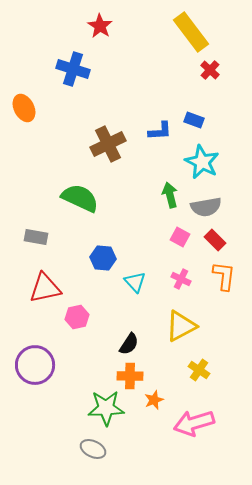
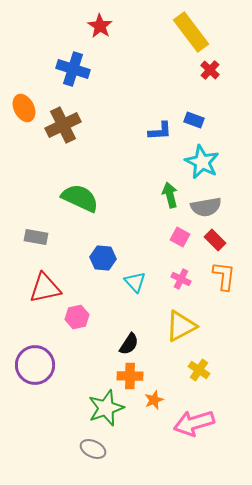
brown cross: moved 45 px left, 19 px up
green star: rotated 18 degrees counterclockwise
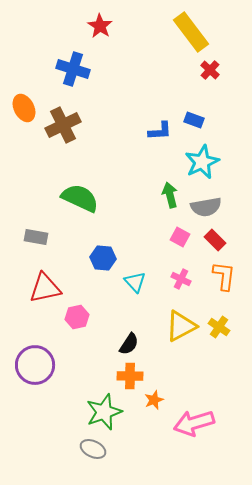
cyan star: rotated 20 degrees clockwise
yellow cross: moved 20 px right, 43 px up
green star: moved 2 px left, 4 px down
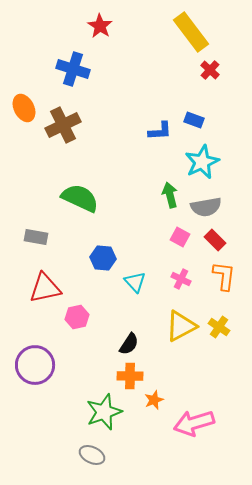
gray ellipse: moved 1 px left, 6 px down
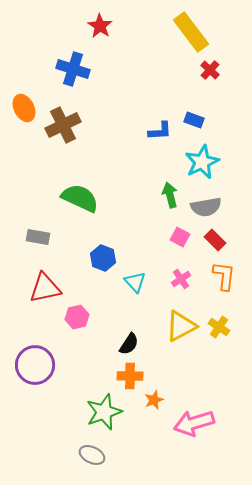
gray rectangle: moved 2 px right
blue hexagon: rotated 15 degrees clockwise
pink cross: rotated 30 degrees clockwise
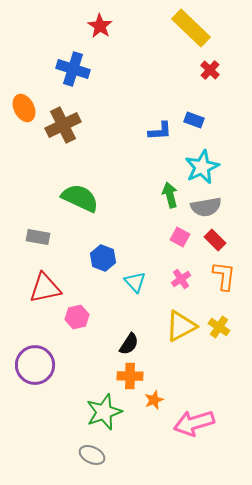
yellow rectangle: moved 4 px up; rotated 9 degrees counterclockwise
cyan star: moved 5 px down
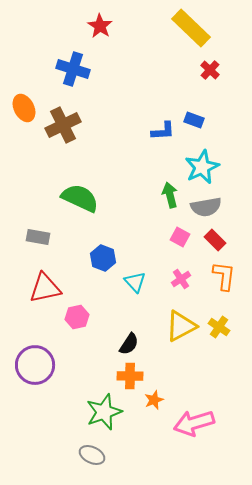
blue L-shape: moved 3 px right
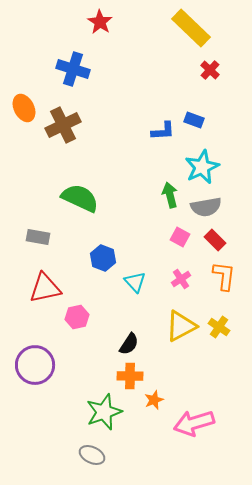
red star: moved 4 px up
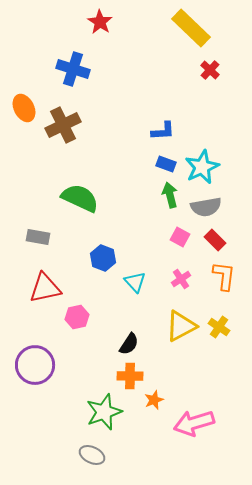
blue rectangle: moved 28 px left, 44 px down
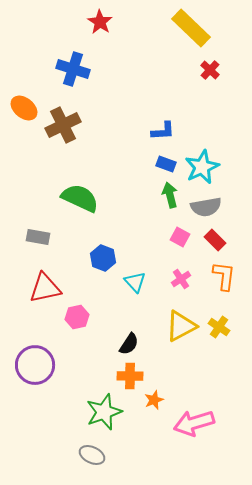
orange ellipse: rotated 24 degrees counterclockwise
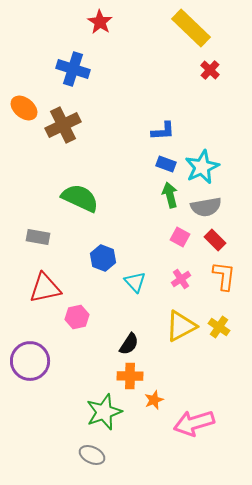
purple circle: moved 5 px left, 4 px up
